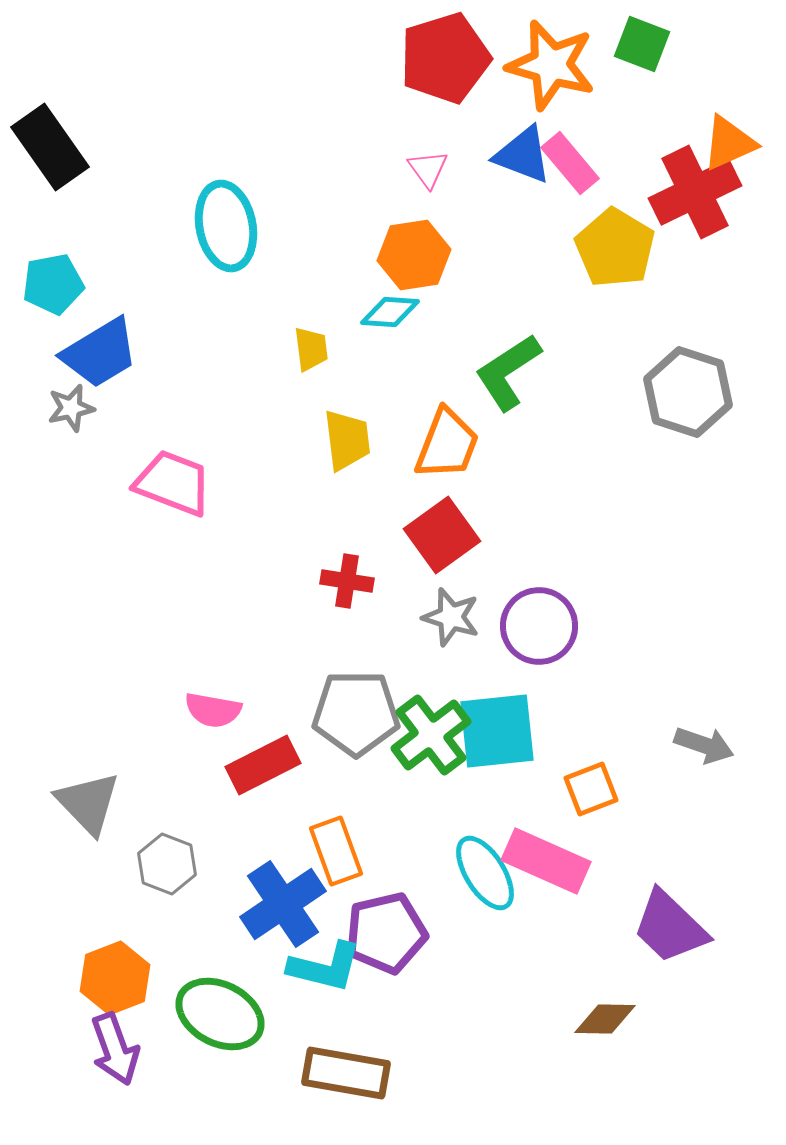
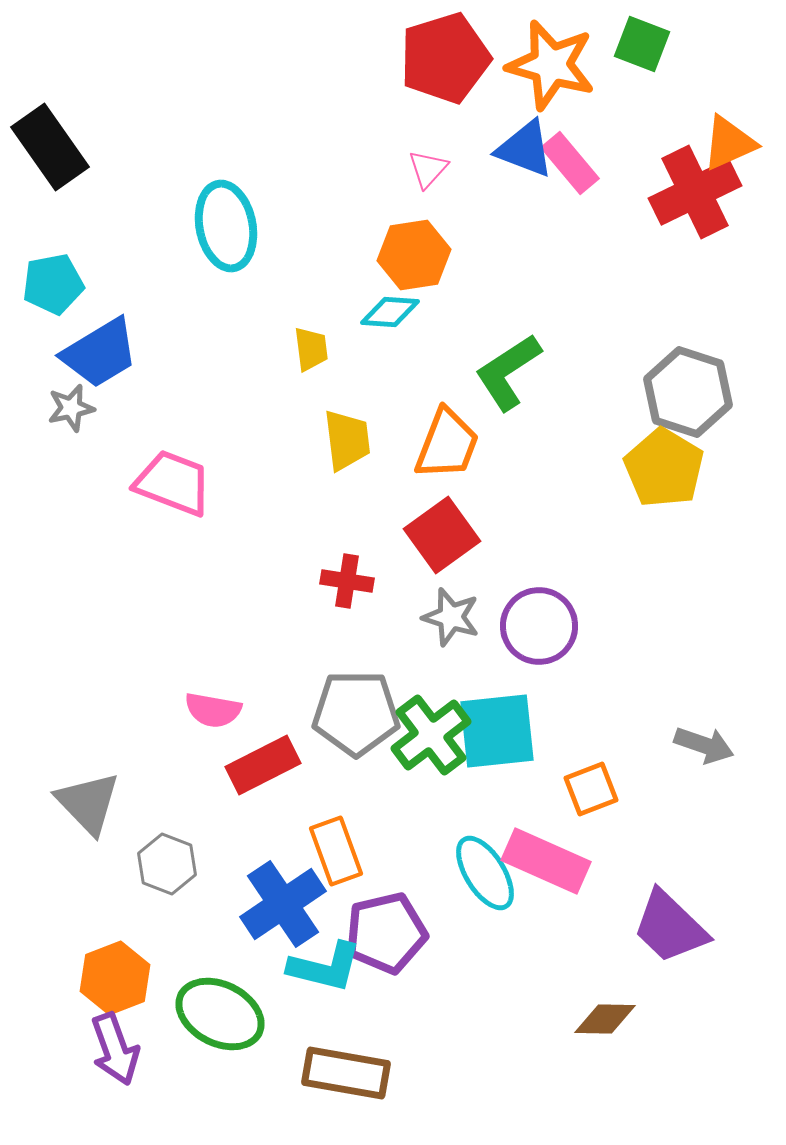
blue triangle at (523, 155): moved 2 px right, 6 px up
pink triangle at (428, 169): rotated 18 degrees clockwise
yellow pentagon at (615, 248): moved 49 px right, 220 px down
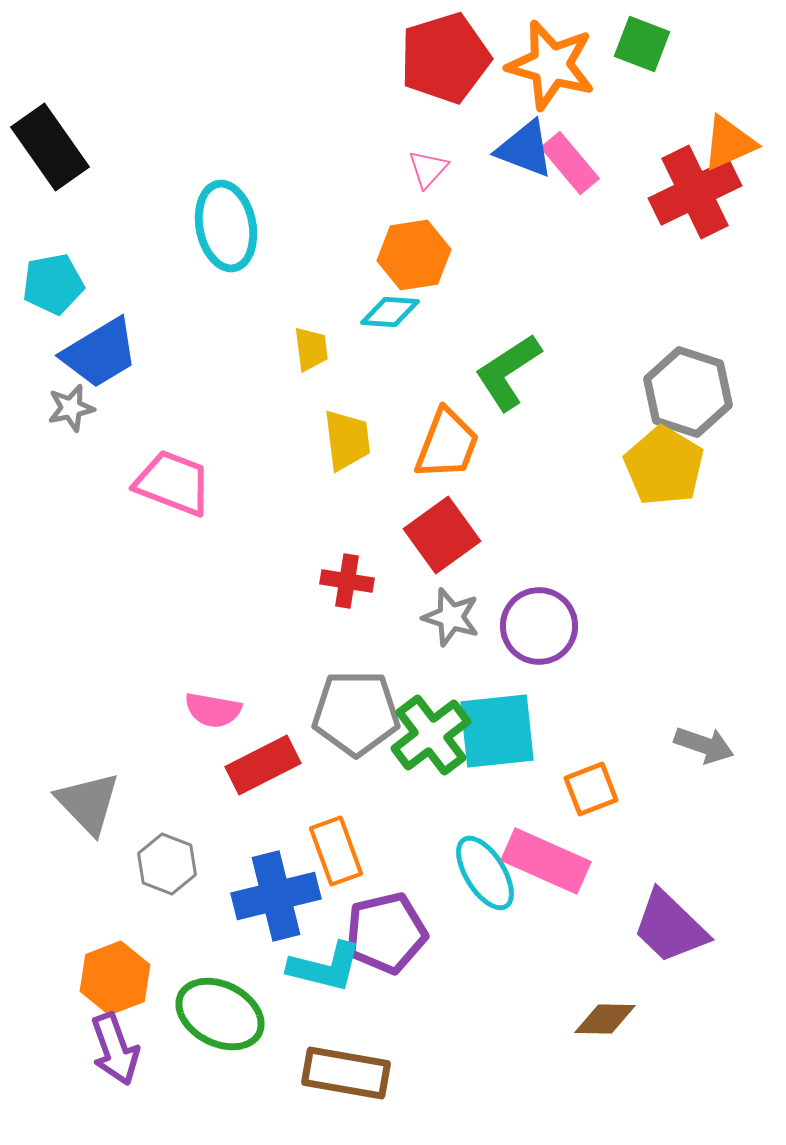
yellow pentagon at (664, 468): moved 2 px up
blue cross at (283, 904): moved 7 px left, 8 px up; rotated 20 degrees clockwise
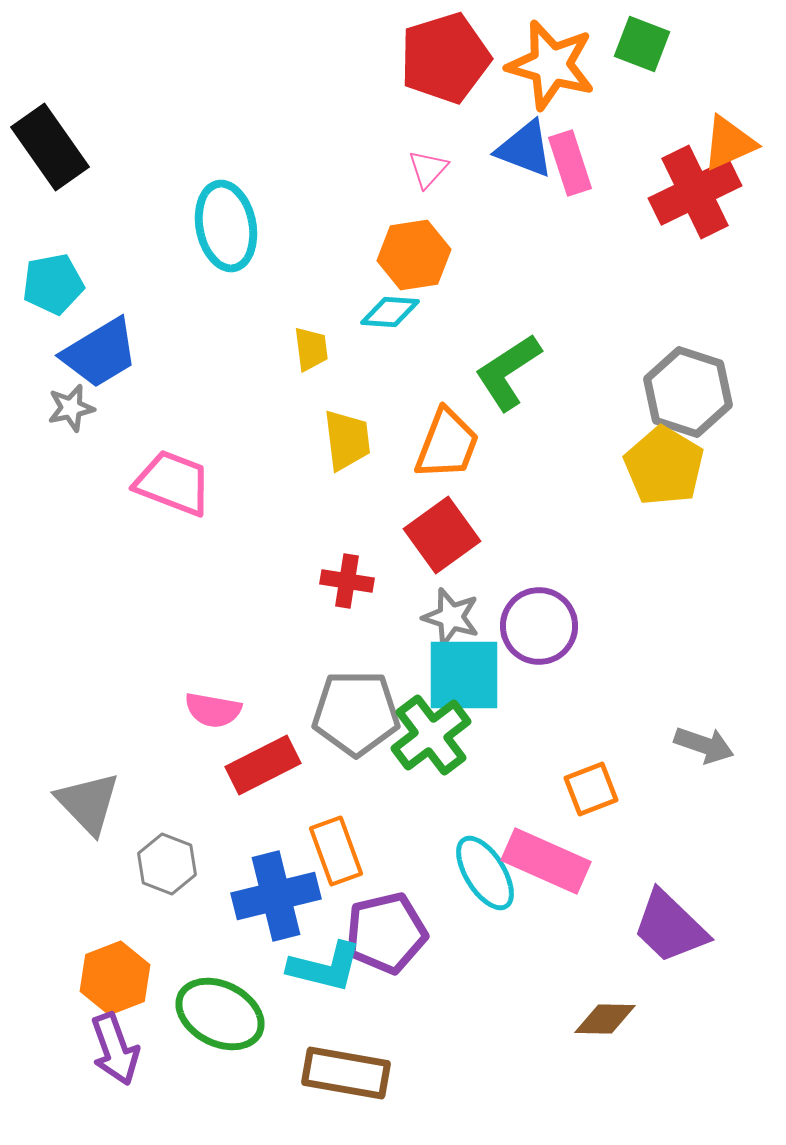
pink rectangle at (570, 163): rotated 22 degrees clockwise
cyan square at (497, 731): moved 33 px left, 56 px up; rotated 6 degrees clockwise
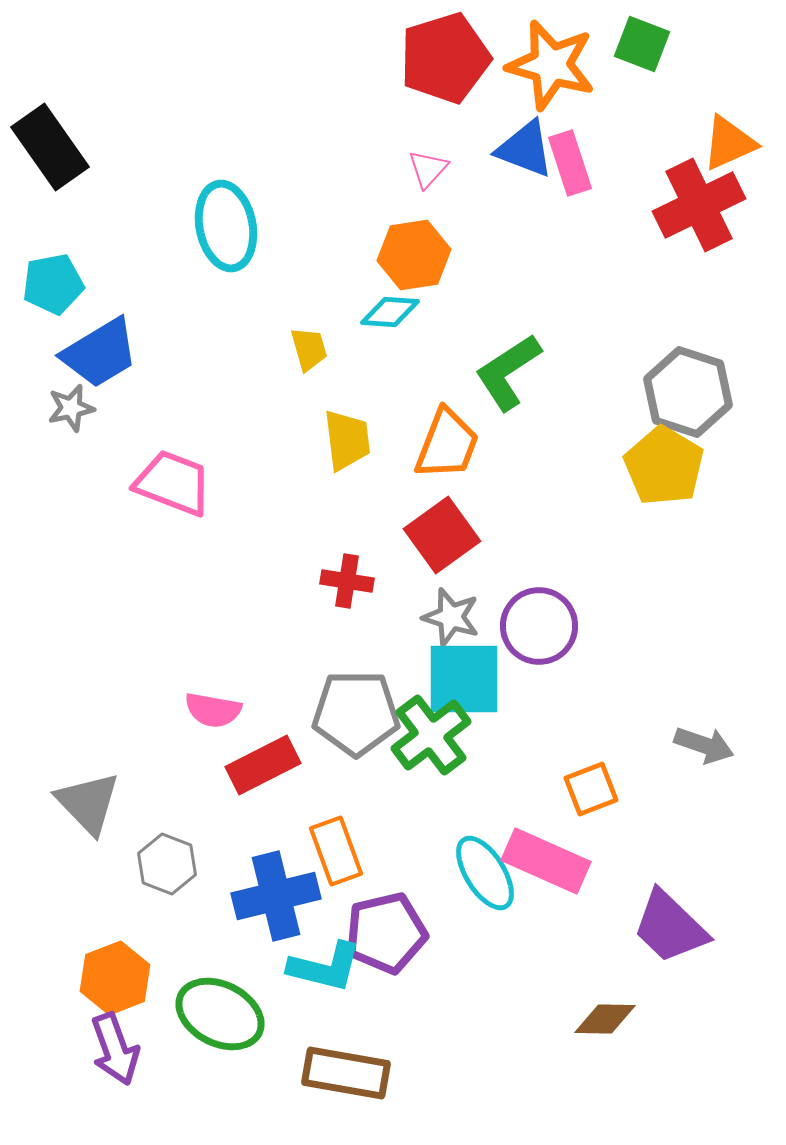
red cross at (695, 192): moved 4 px right, 13 px down
yellow trapezoid at (311, 349): moved 2 px left; rotated 9 degrees counterclockwise
cyan square at (464, 675): moved 4 px down
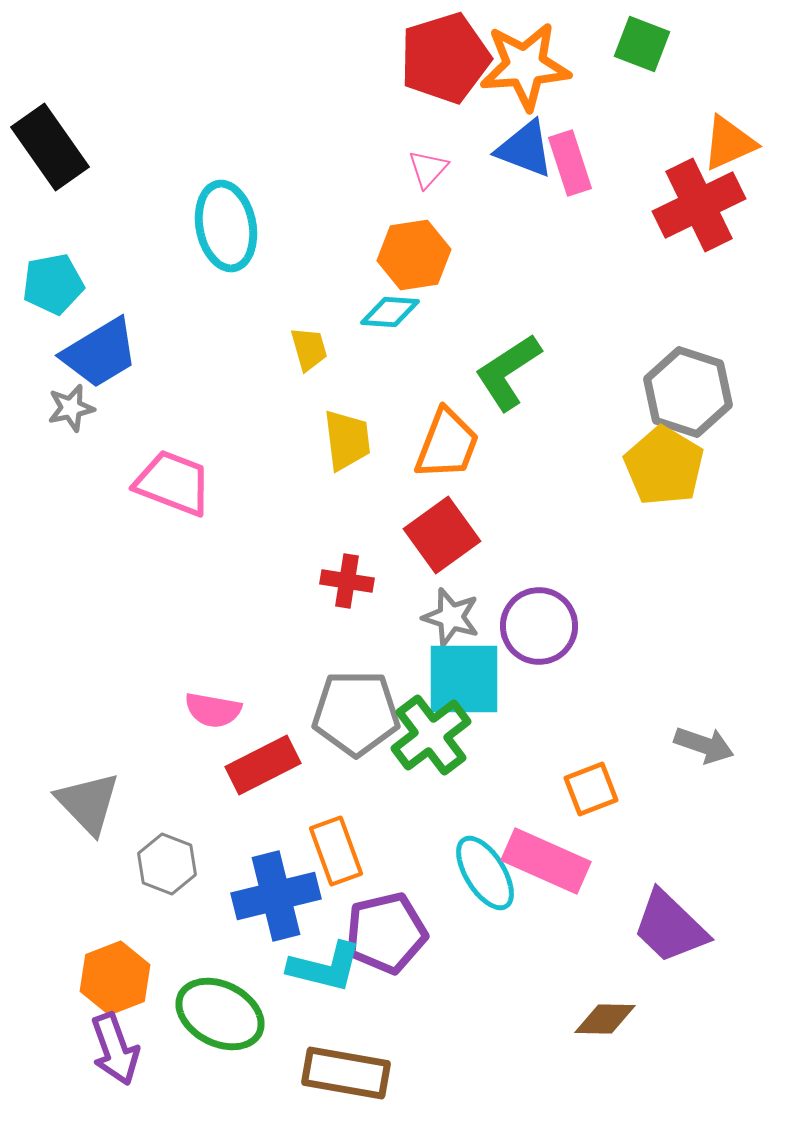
orange star at (551, 65): moved 26 px left, 1 px down; rotated 20 degrees counterclockwise
